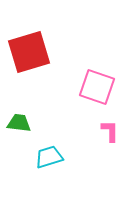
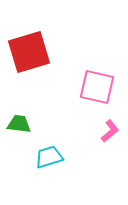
pink square: rotated 6 degrees counterclockwise
green trapezoid: moved 1 px down
pink L-shape: rotated 50 degrees clockwise
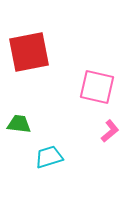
red square: rotated 6 degrees clockwise
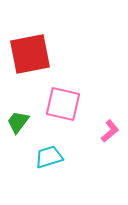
red square: moved 1 px right, 2 px down
pink square: moved 34 px left, 17 px down
green trapezoid: moved 1 px left, 2 px up; rotated 60 degrees counterclockwise
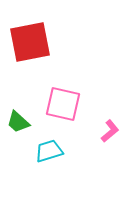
red square: moved 12 px up
green trapezoid: rotated 85 degrees counterclockwise
cyan trapezoid: moved 6 px up
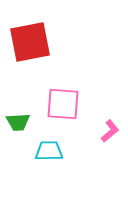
pink square: rotated 9 degrees counterclockwise
green trapezoid: rotated 45 degrees counterclockwise
cyan trapezoid: rotated 16 degrees clockwise
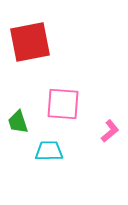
green trapezoid: rotated 75 degrees clockwise
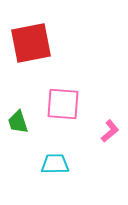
red square: moved 1 px right, 1 px down
cyan trapezoid: moved 6 px right, 13 px down
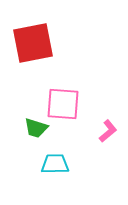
red square: moved 2 px right
green trapezoid: moved 18 px right, 6 px down; rotated 55 degrees counterclockwise
pink L-shape: moved 2 px left
